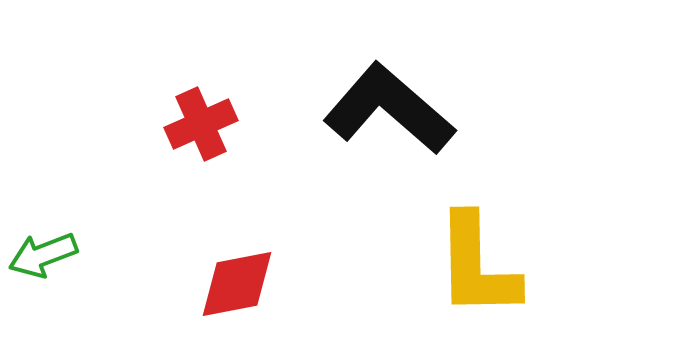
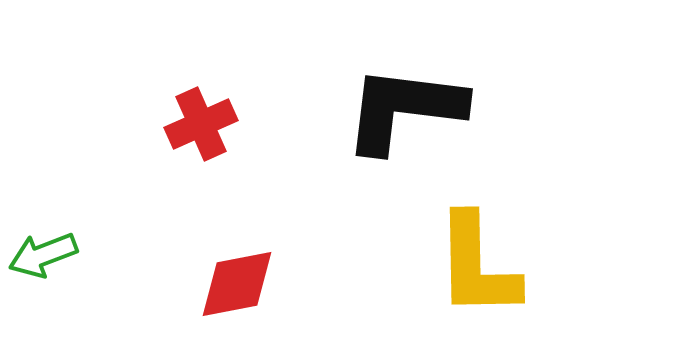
black L-shape: moved 15 px right; rotated 34 degrees counterclockwise
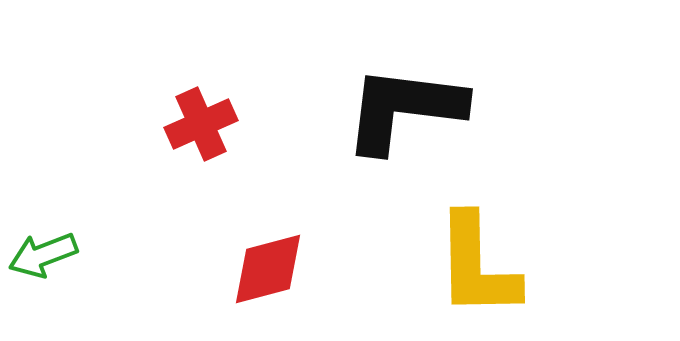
red diamond: moved 31 px right, 15 px up; rotated 4 degrees counterclockwise
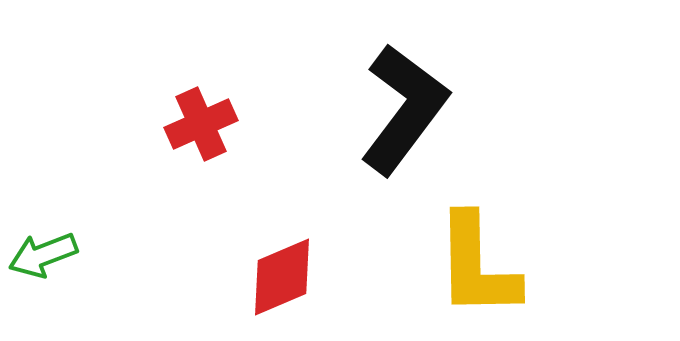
black L-shape: rotated 120 degrees clockwise
red diamond: moved 14 px right, 8 px down; rotated 8 degrees counterclockwise
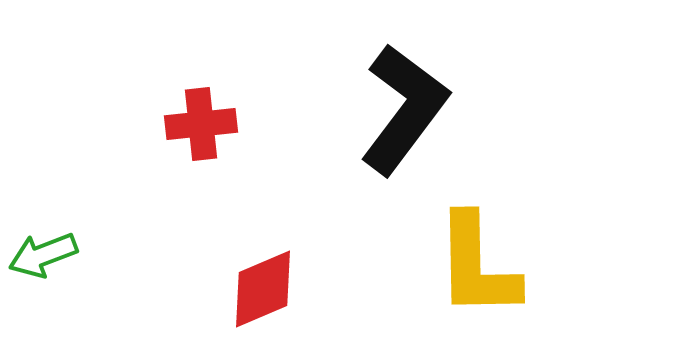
red cross: rotated 18 degrees clockwise
red diamond: moved 19 px left, 12 px down
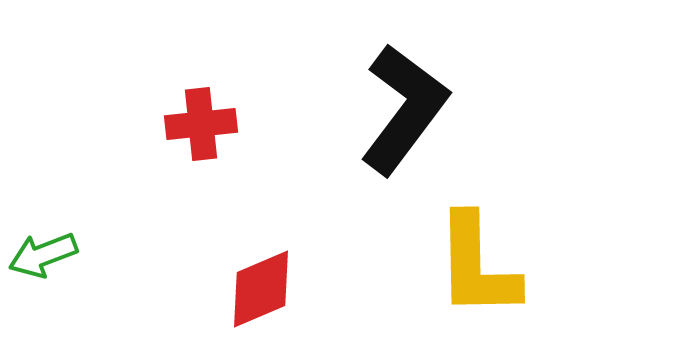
red diamond: moved 2 px left
